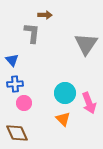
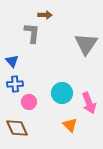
blue triangle: moved 1 px down
cyan circle: moved 3 px left
pink circle: moved 5 px right, 1 px up
orange triangle: moved 7 px right, 6 px down
brown diamond: moved 5 px up
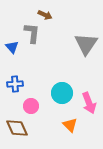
brown arrow: rotated 24 degrees clockwise
blue triangle: moved 14 px up
pink circle: moved 2 px right, 4 px down
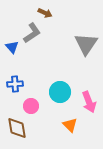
brown arrow: moved 2 px up
gray L-shape: rotated 50 degrees clockwise
cyan circle: moved 2 px left, 1 px up
pink arrow: moved 1 px up
brown diamond: rotated 15 degrees clockwise
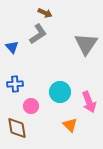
gray L-shape: moved 6 px right, 1 px down
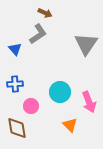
blue triangle: moved 3 px right, 2 px down
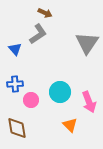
gray triangle: moved 1 px right, 1 px up
pink circle: moved 6 px up
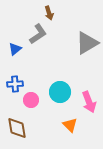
brown arrow: moved 4 px right; rotated 48 degrees clockwise
gray triangle: rotated 25 degrees clockwise
blue triangle: rotated 32 degrees clockwise
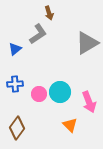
pink circle: moved 8 px right, 6 px up
brown diamond: rotated 45 degrees clockwise
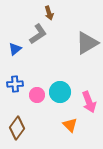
pink circle: moved 2 px left, 1 px down
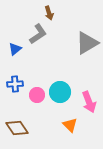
brown diamond: rotated 70 degrees counterclockwise
